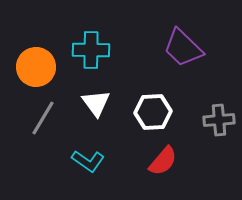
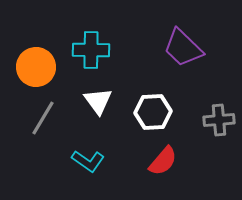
white triangle: moved 2 px right, 2 px up
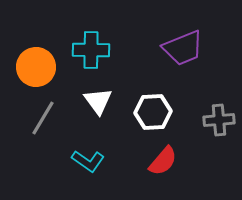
purple trapezoid: rotated 66 degrees counterclockwise
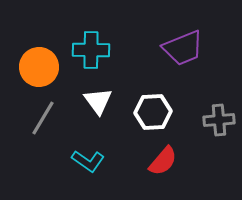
orange circle: moved 3 px right
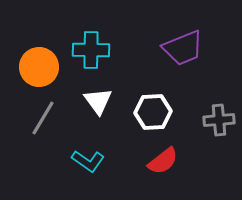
red semicircle: rotated 12 degrees clockwise
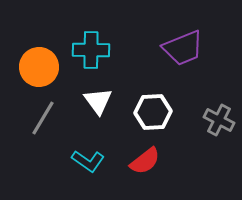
gray cross: rotated 32 degrees clockwise
red semicircle: moved 18 px left
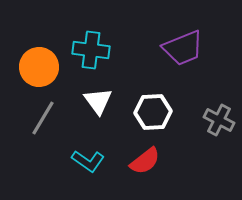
cyan cross: rotated 6 degrees clockwise
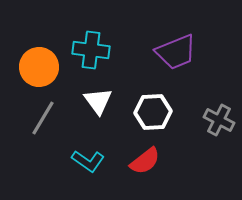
purple trapezoid: moved 7 px left, 4 px down
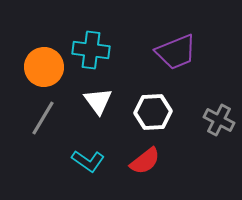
orange circle: moved 5 px right
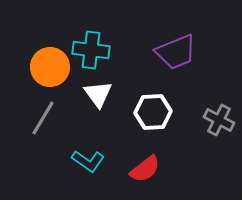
orange circle: moved 6 px right
white triangle: moved 7 px up
red semicircle: moved 8 px down
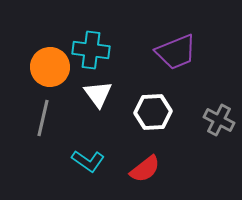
gray line: rotated 18 degrees counterclockwise
